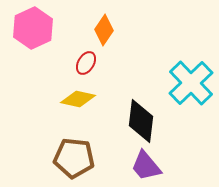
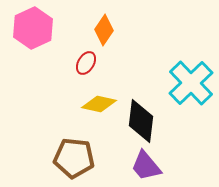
yellow diamond: moved 21 px right, 5 px down
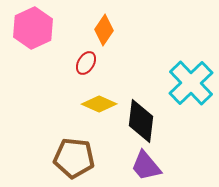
yellow diamond: rotated 12 degrees clockwise
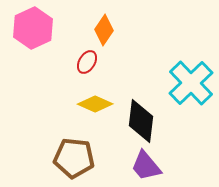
red ellipse: moved 1 px right, 1 px up
yellow diamond: moved 4 px left
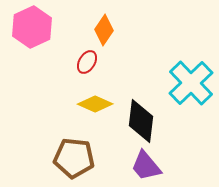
pink hexagon: moved 1 px left, 1 px up
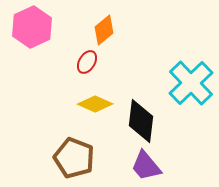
orange diamond: rotated 16 degrees clockwise
brown pentagon: rotated 15 degrees clockwise
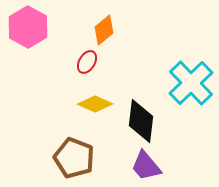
pink hexagon: moved 4 px left; rotated 6 degrees counterclockwise
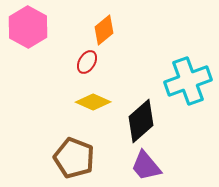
cyan cross: moved 3 px left, 2 px up; rotated 24 degrees clockwise
yellow diamond: moved 2 px left, 2 px up
black diamond: rotated 42 degrees clockwise
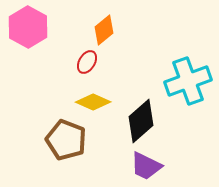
brown pentagon: moved 8 px left, 18 px up
purple trapezoid: rotated 24 degrees counterclockwise
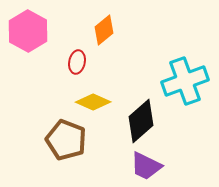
pink hexagon: moved 4 px down
red ellipse: moved 10 px left; rotated 20 degrees counterclockwise
cyan cross: moved 3 px left
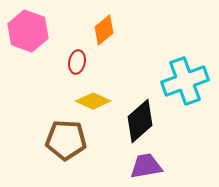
pink hexagon: rotated 9 degrees counterclockwise
yellow diamond: moved 1 px up
black diamond: moved 1 px left
brown pentagon: rotated 18 degrees counterclockwise
purple trapezoid: rotated 144 degrees clockwise
